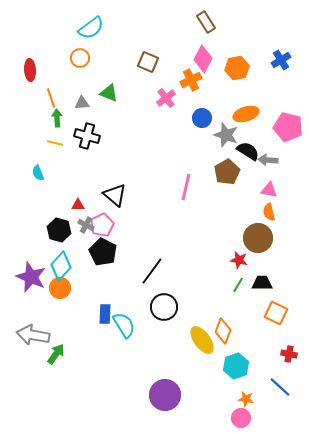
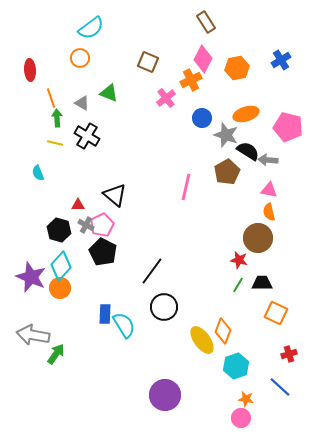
gray triangle at (82, 103): rotated 35 degrees clockwise
black cross at (87, 136): rotated 15 degrees clockwise
red cross at (289, 354): rotated 28 degrees counterclockwise
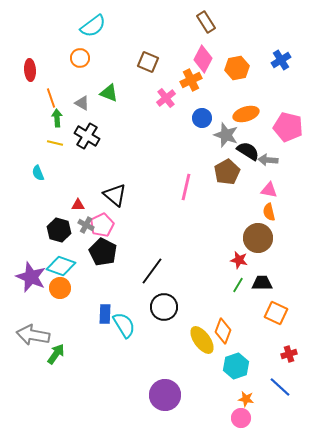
cyan semicircle at (91, 28): moved 2 px right, 2 px up
cyan diamond at (61, 266): rotated 68 degrees clockwise
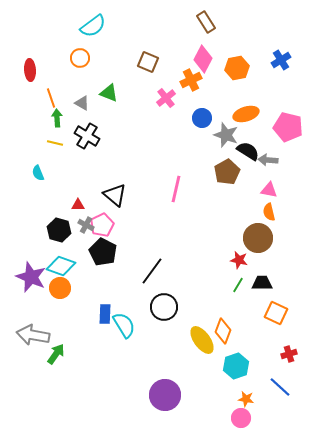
pink line at (186, 187): moved 10 px left, 2 px down
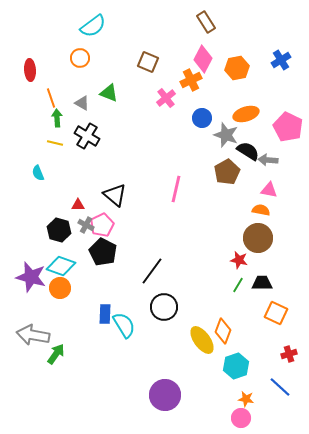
pink pentagon at (288, 127): rotated 12 degrees clockwise
orange semicircle at (269, 212): moved 8 px left, 2 px up; rotated 114 degrees clockwise
purple star at (31, 277): rotated 8 degrees counterclockwise
